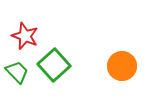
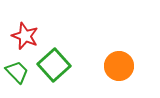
orange circle: moved 3 px left
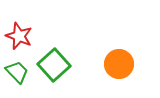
red star: moved 6 px left
orange circle: moved 2 px up
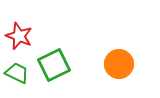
green square: rotated 16 degrees clockwise
green trapezoid: moved 1 px down; rotated 20 degrees counterclockwise
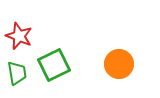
green trapezoid: rotated 55 degrees clockwise
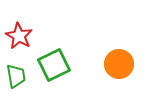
red star: rotated 8 degrees clockwise
green trapezoid: moved 1 px left, 3 px down
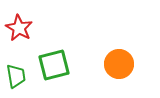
red star: moved 8 px up
green square: rotated 12 degrees clockwise
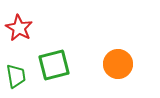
orange circle: moved 1 px left
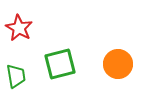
green square: moved 6 px right, 1 px up
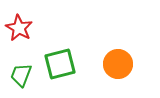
green trapezoid: moved 5 px right, 1 px up; rotated 150 degrees counterclockwise
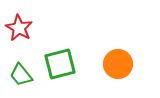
green trapezoid: rotated 60 degrees counterclockwise
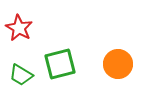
green trapezoid: rotated 20 degrees counterclockwise
